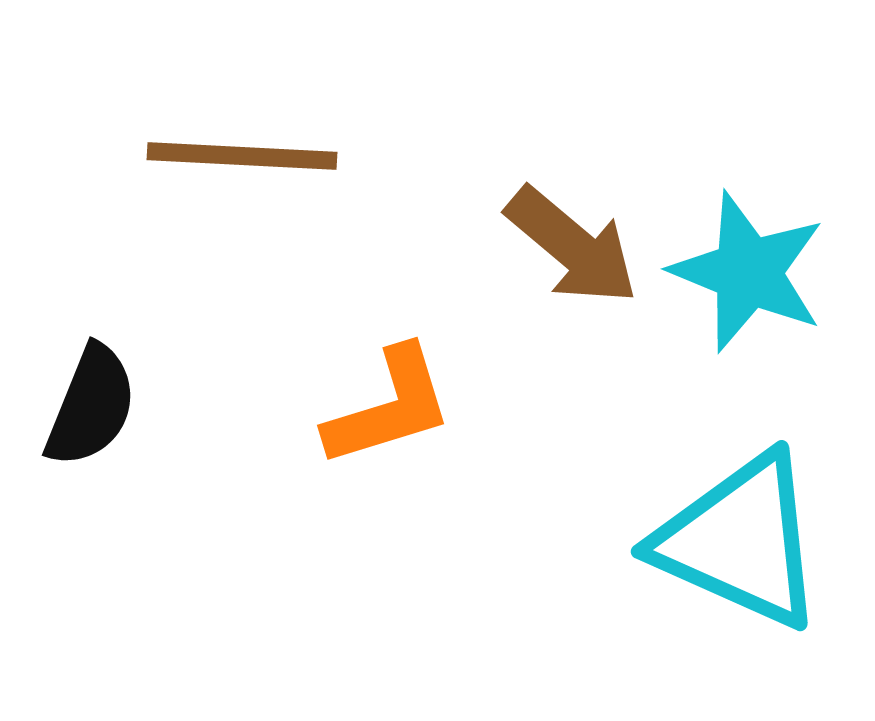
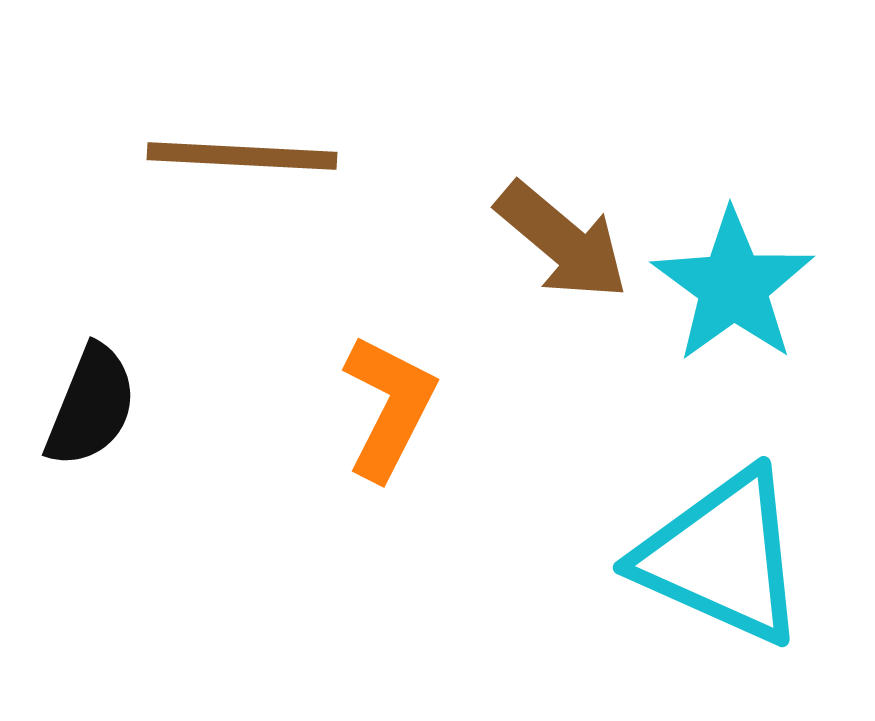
brown arrow: moved 10 px left, 5 px up
cyan star: moved 15 px left, 14 px down; rotated 14 degrees clockwise
orange L-shape: rotated 46 degrees counterclockwise
cyan triangle: moved 18 px left, 16 px down
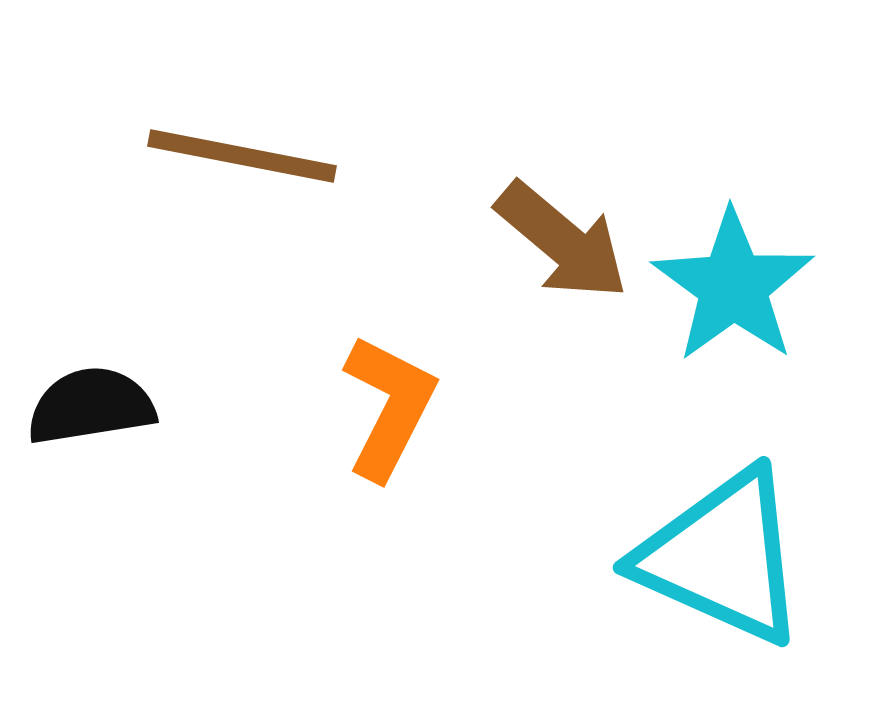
brown line: rotated 8 degrees clockwise
black semicircle: rotated 121 degrees counterclockwise
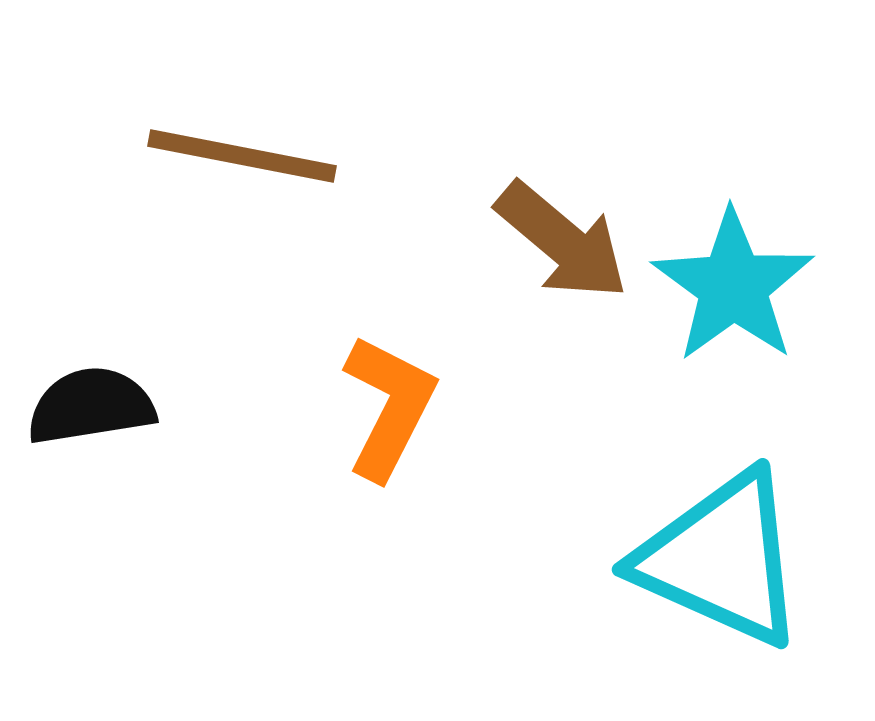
cyan triangle: moved 1 px left, 2 px down
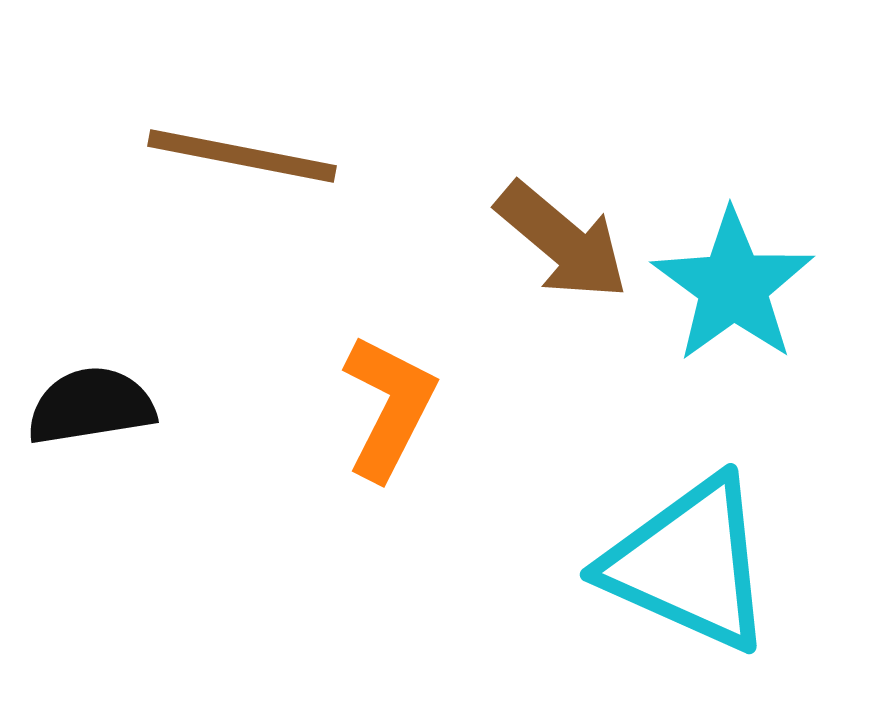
cyan triangle: moved 32 px left, 5 px down
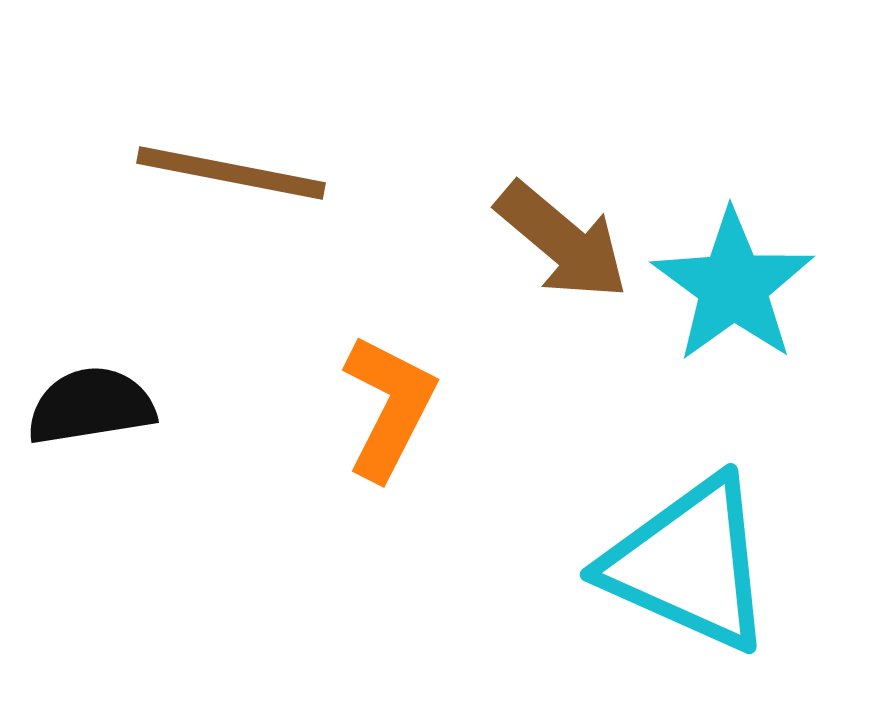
brown line: moved 11 px left, 17 px down
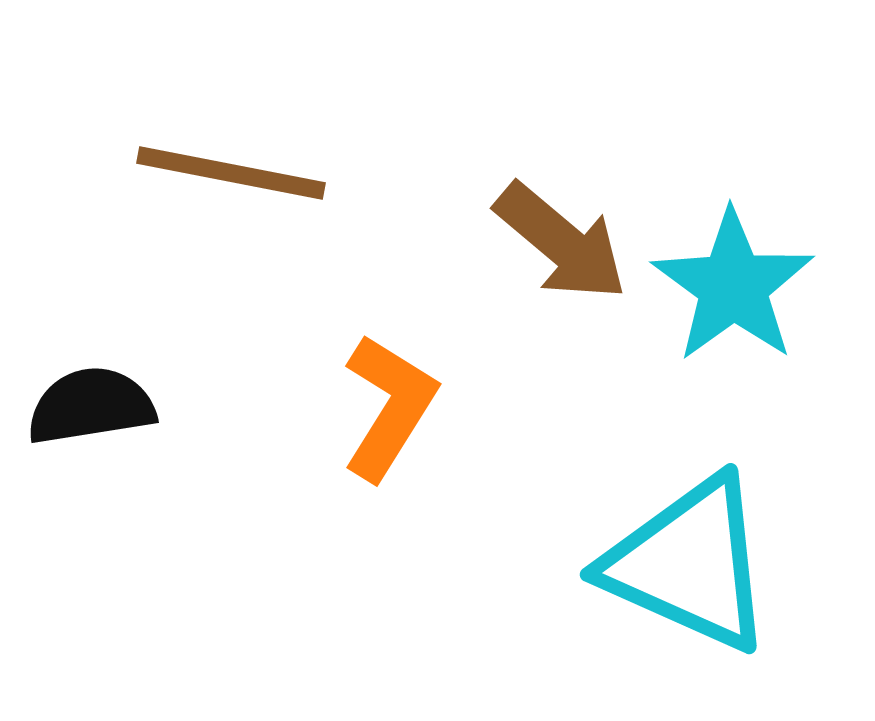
brown arrow: moved 1 px left, 1 px down
orange L-shape: rotated 5 degrees clockwise
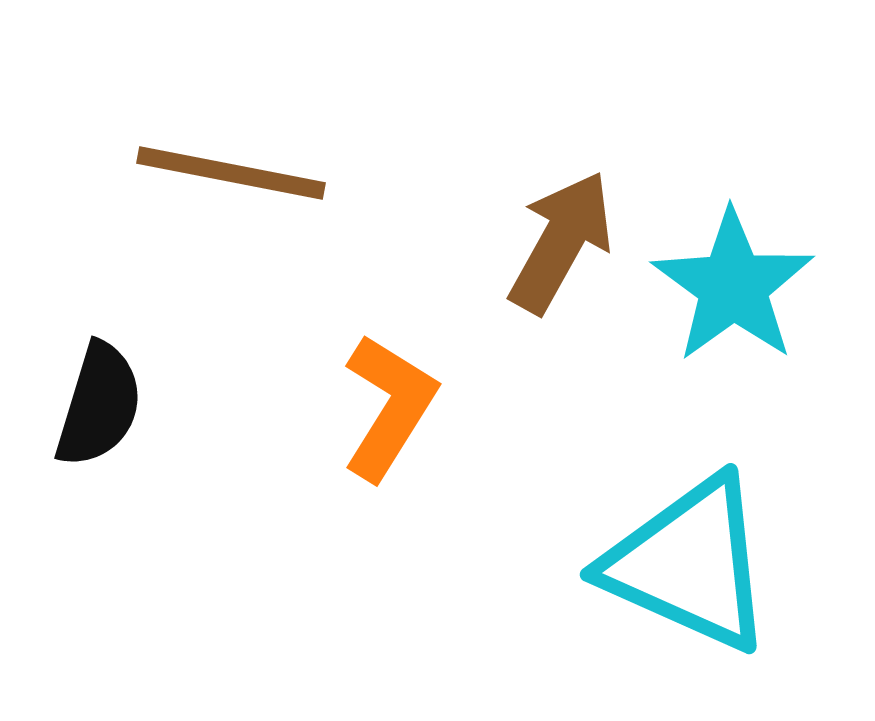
brown arrow: rotated 101 degrees counterclockwise
black semicircle: moved 8 px right, 1 px up; rotated 116 degrees clockwise
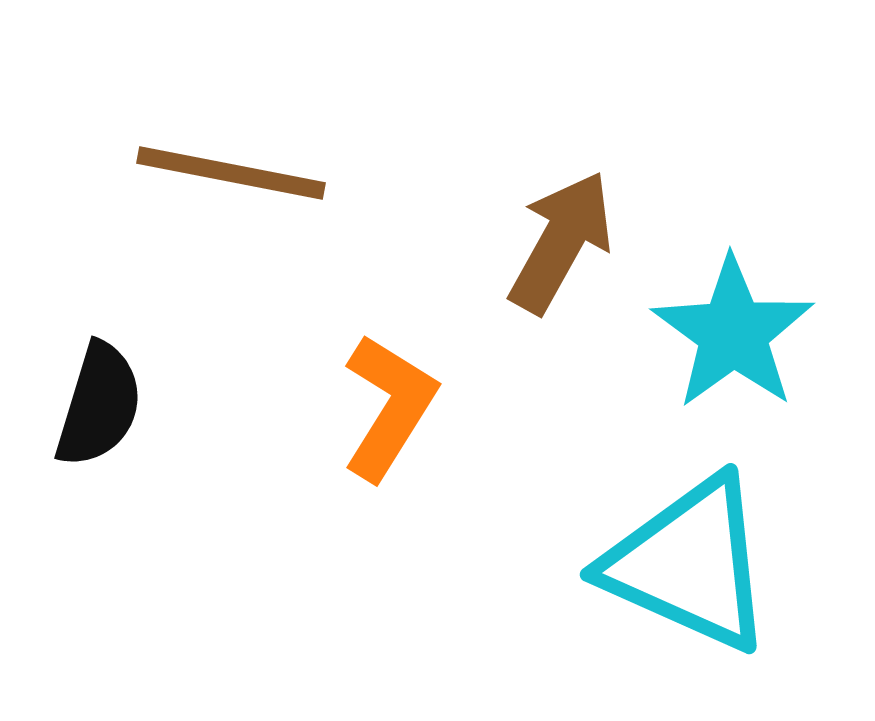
cyan star: moved 47 px down
